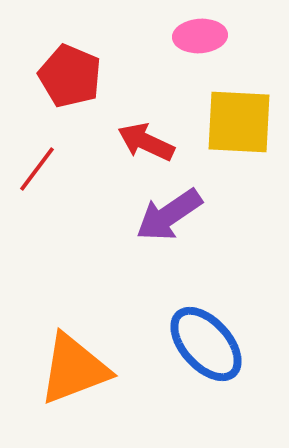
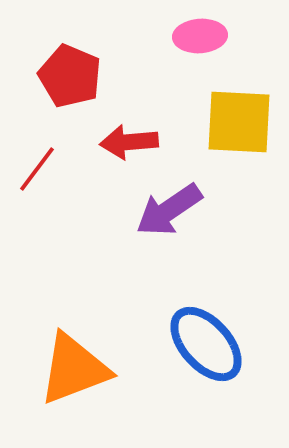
red arrow: moved 17 px left; rotated 30 degrees counterclockwise
purple arrow: moved 5 px up
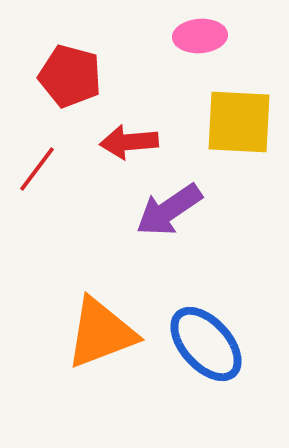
red pentagon: rotated 8 degrees counterclockwise
orange triangle: moved 27 px right, 36 px up
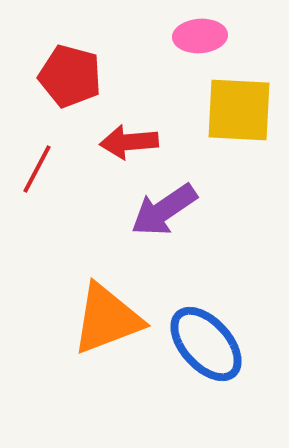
yellow square: moved 12 px up
red line: rotated 9 degrees counterclockwise
purple arrow: moved 5 px left
orange triangle: moved 6 px right, 14 px up
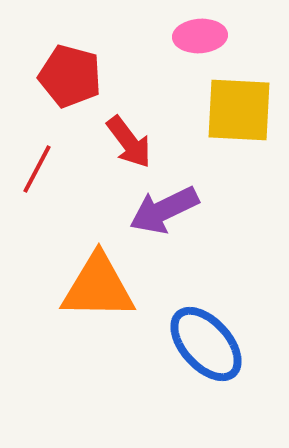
red arrow: rotated 122 degrees counterclockwise
purple arrow: rotated 8 degrees clockwise
orange triangle: moved 9 px left, 32 px up; rotated 22 degrees clockwise
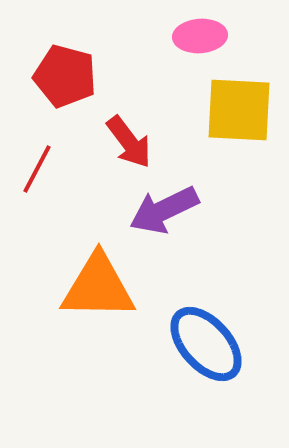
red pentagon: moved 5 px left
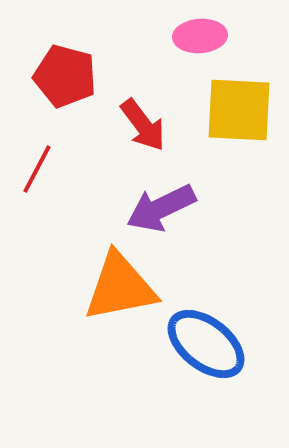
red arrow: moved 14 px right, 17 px up
purple arrow: moved 3 px left, 2 px up
orange triangle: moved 22 px right; rotated 12 degrees counterclockwise
blue ellipse: rotated 10 degrees counterclockwise
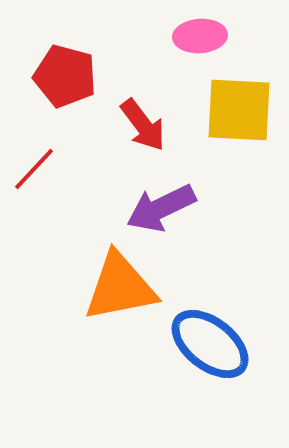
red line: moved 3 px left; rotated 15 degrees clockwise
blue ellipse: moved 4 px right
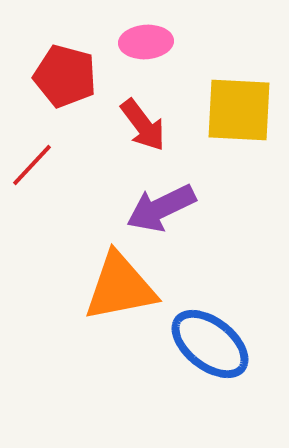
pink ellipse: moved 54 px left, 6 px down
red line: moved 2 px left, 4 px up
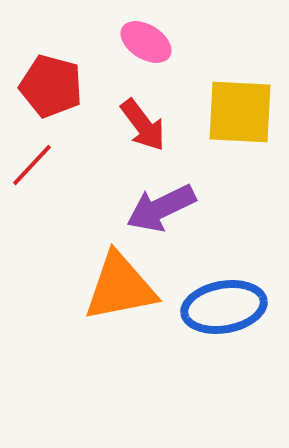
pink ellipse: rotated 36 degrees clockwise
red pentagon: moved 14 px left, 10 px down
yellow square: moved 1 px right, 2 px down
blue ellipse: moved 14 px right, 37 px up; rotated 48 degrees counterclockwise
